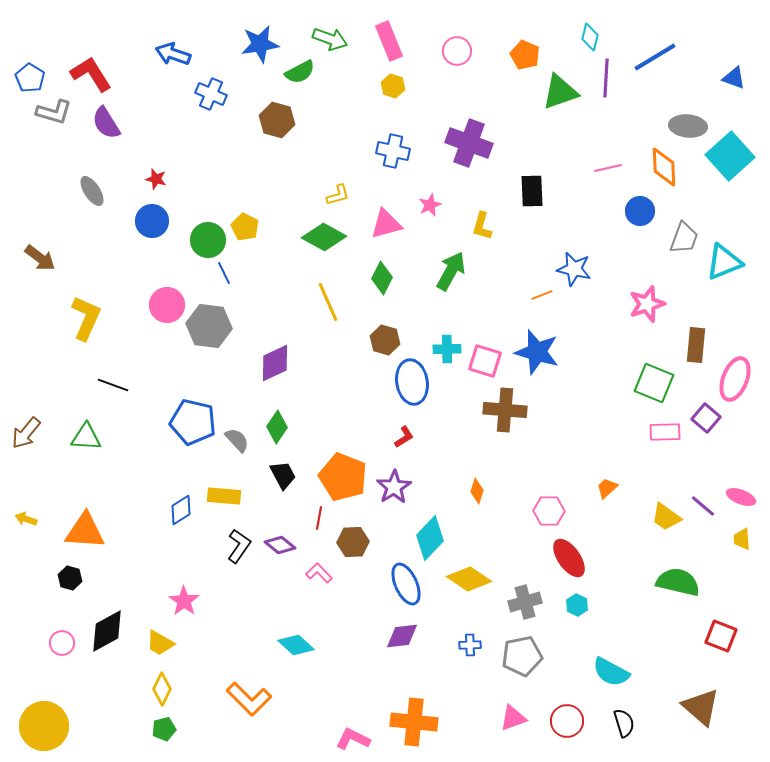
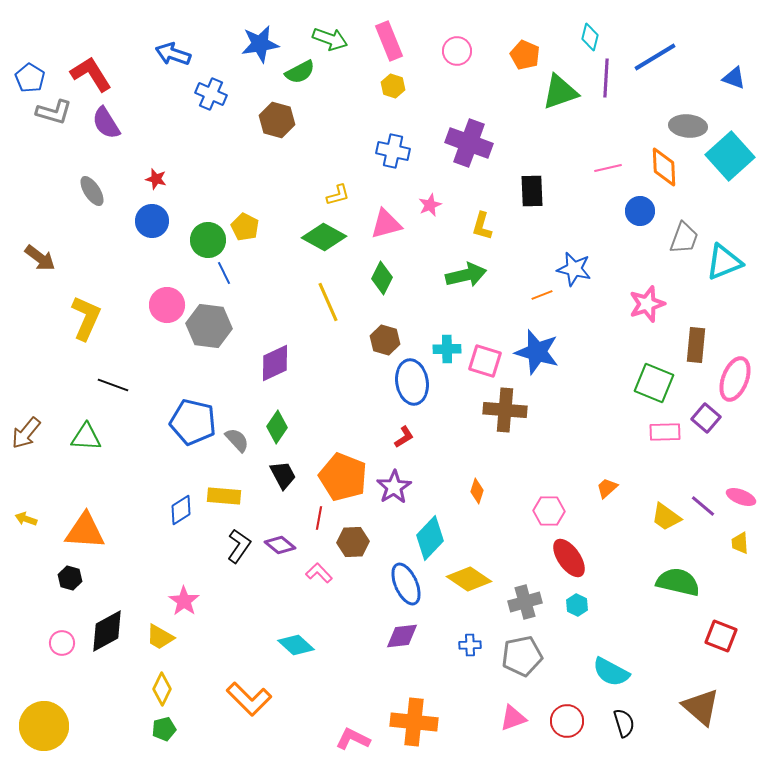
green arrow at (451, 271): moved 15 px right, 4 px down; rotated 48 degrees clockwise
yellow trapezoid at (742, 539): moved 2 px left, 4 px down
yellow trapezoid at (160, 643): moved 6 px up
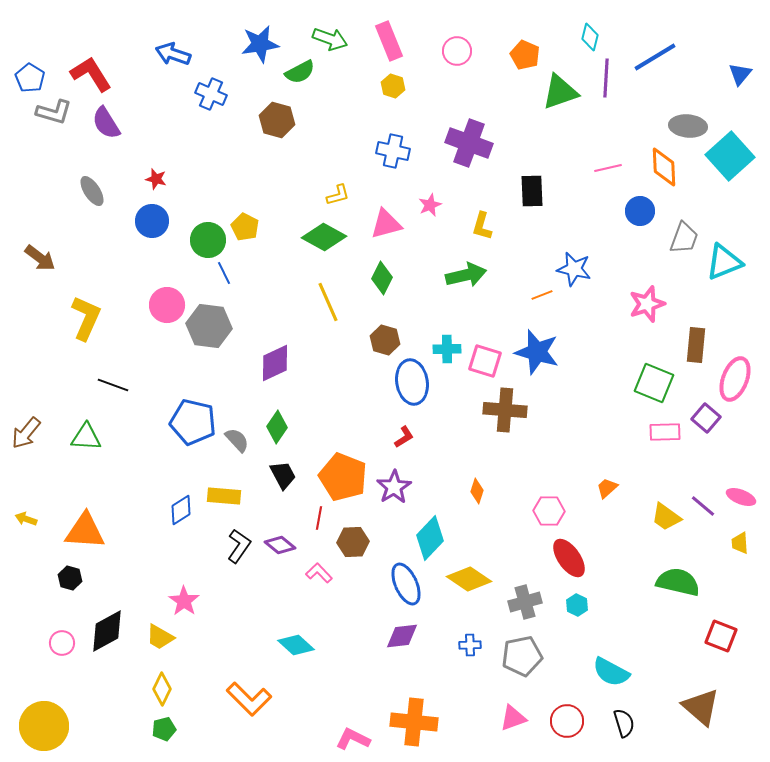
blue triangle at (734, 78): moved 6 px right, 4 px up; rotated 50 degrees clockwise
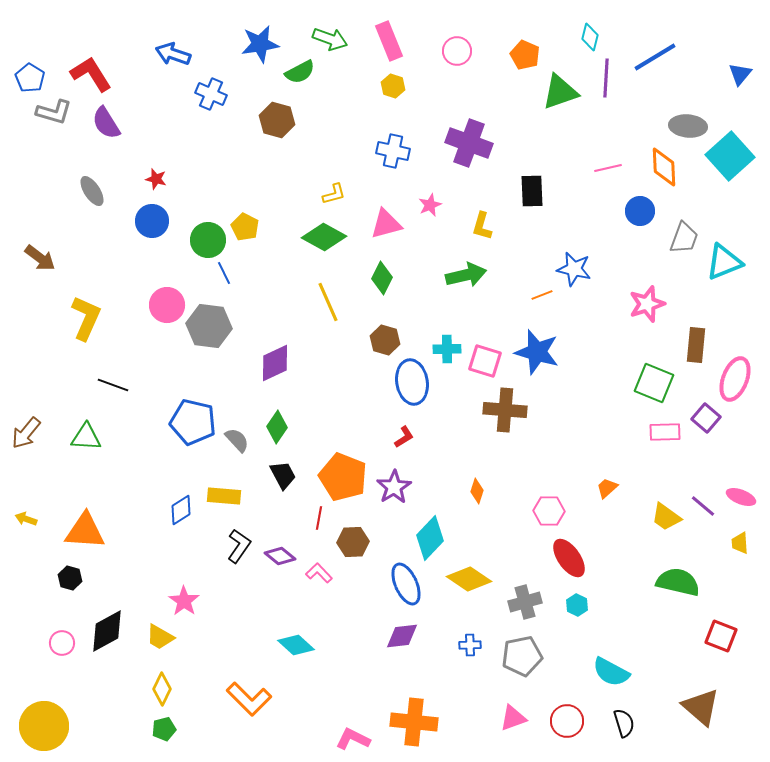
yellow L-shape at (338, 195): moved 4 px left, 1 px up
purple diamond at (280, 545): moved 11 px down
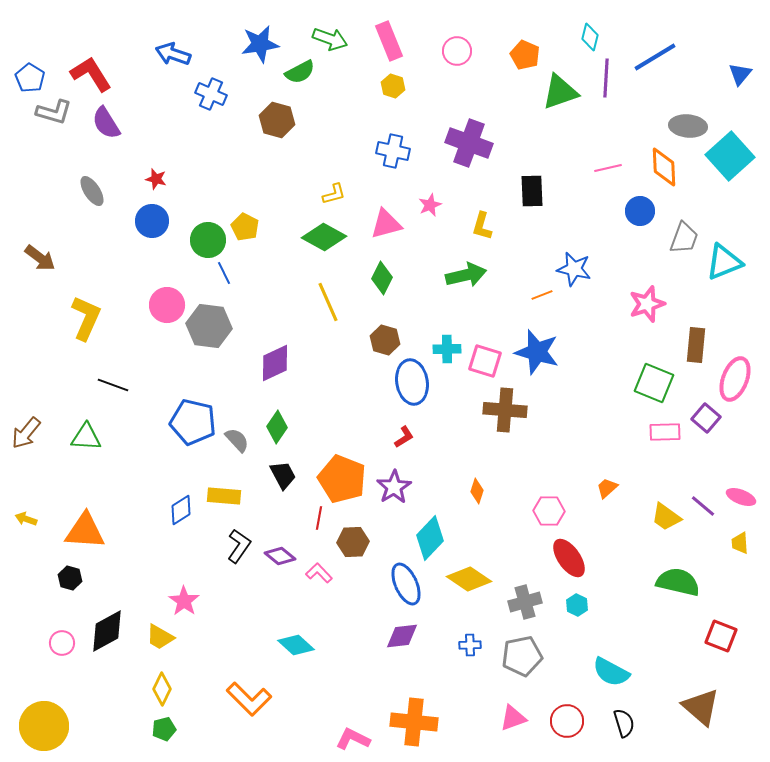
orange pentagon at (343, 477): moved 1 px left, 2 px down
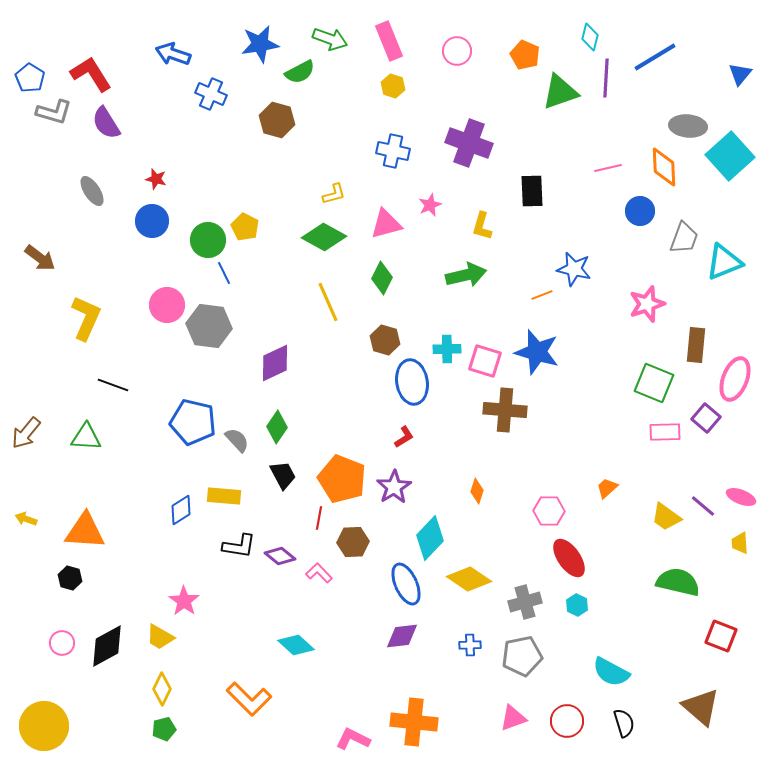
black L-shape at (239, 546): rotated 64 degrees clockwise
black diamond at (107, 631): moved 15 px down
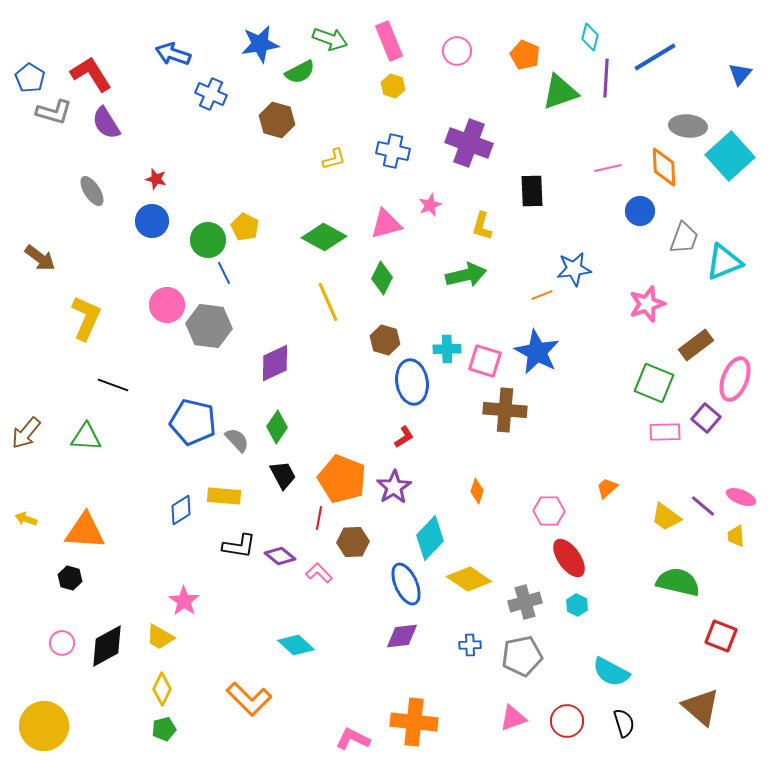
yellow L-shape at (334, 194): moved 35 px up
blue star at (574, 269): rotated 20 degrees counterclockwise
brown rectangle at (696, 345): rotated 48 degrees clockwise
blue star at (537, 352): rotated 12 degrees clockwise
yellow trapezoid at (740, 543): moved 4 px left, 7 px up
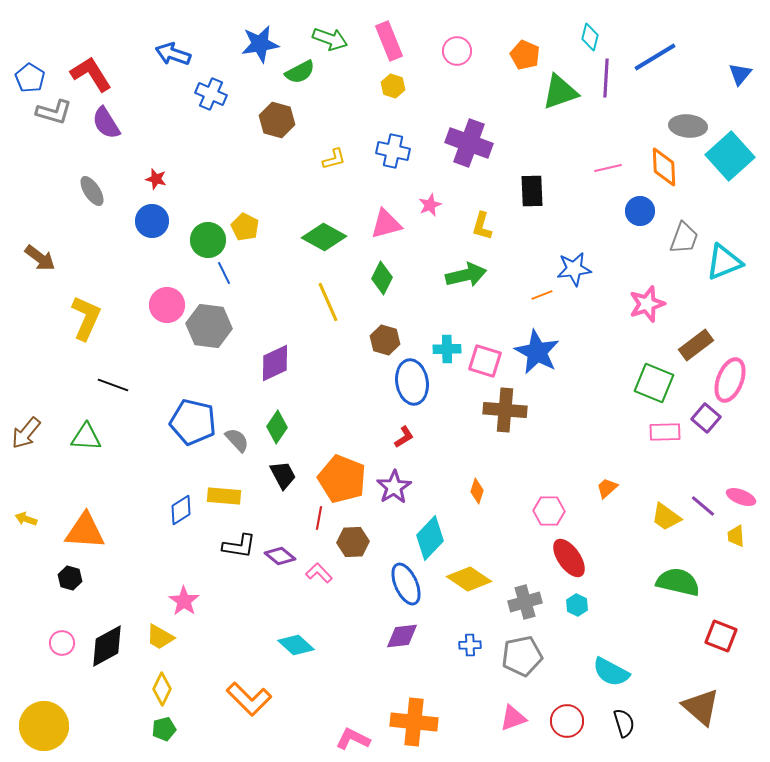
pink ellipse at (735, 379): moved 5 px left, 1 px down
